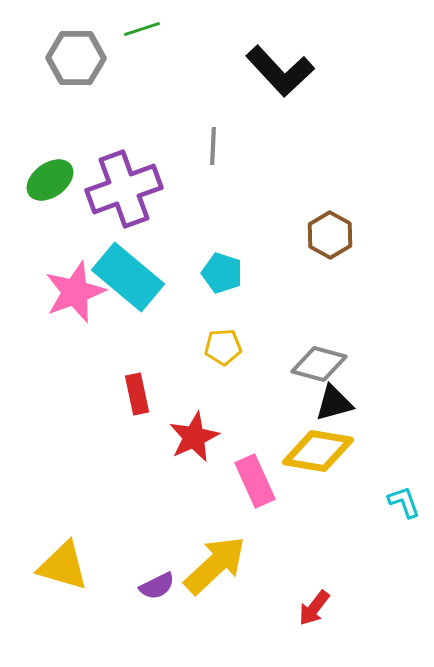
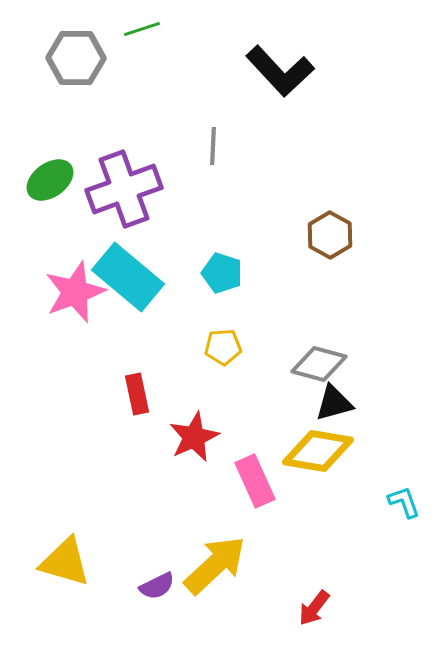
yellow triangle: moved 2 px right, 4 px up
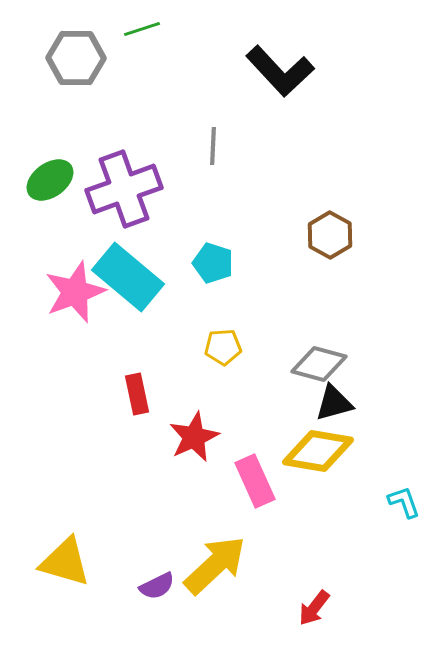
cyan pentagon: moved 9 px left, 10 px up
